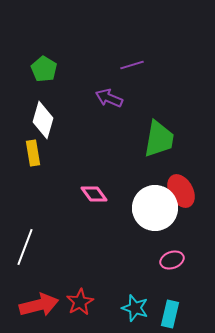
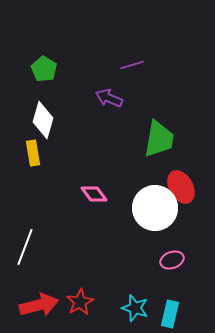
red ellipse: moved 4 px up
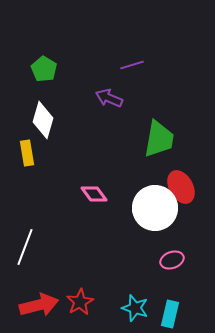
yellow rectangle: moved 6 px left
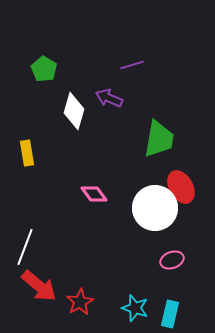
white diamond: moved 31 px right, 9 px up
red arrow: moved 19 px up; rotated 54 degrees clockwise
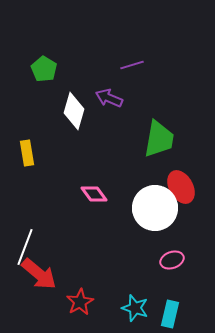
red arrow: moved 12 px up
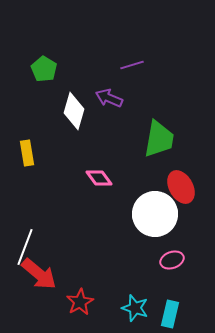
pink diamond: moved 5 px right, 16 px up
white circle: moved 6 px down
